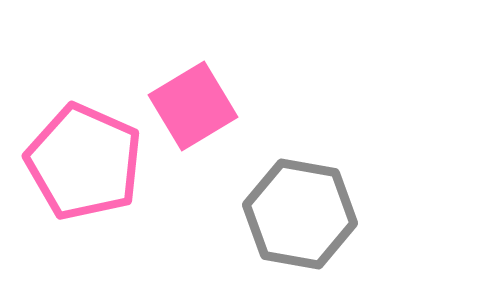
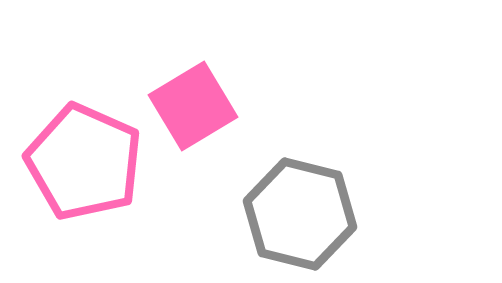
gray hexagon: rotated 4 degrees clockwise
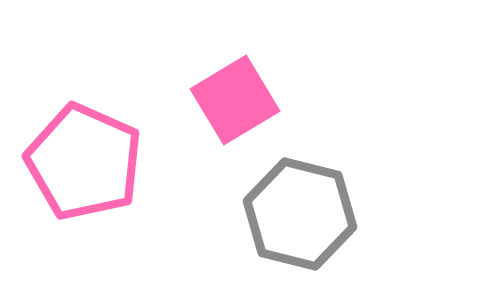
pink square: moved 42 px right, 6 px up
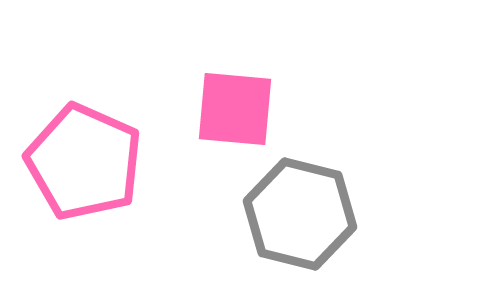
pink square: moved 9 px down; rotated 36 degrees clockwise
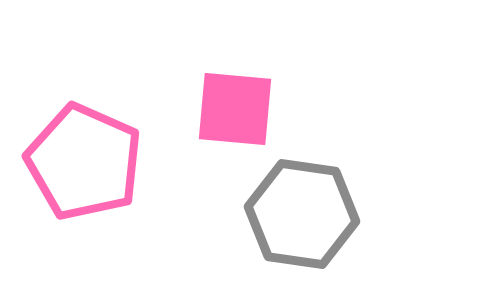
gray hexagon: moved 2 px right; rotated 6 degrees counterclockwise
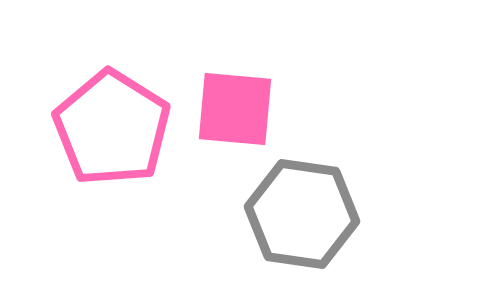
pink pentagon: moved 28 px right, 34 px up; rotated 8 degrees clockwise
